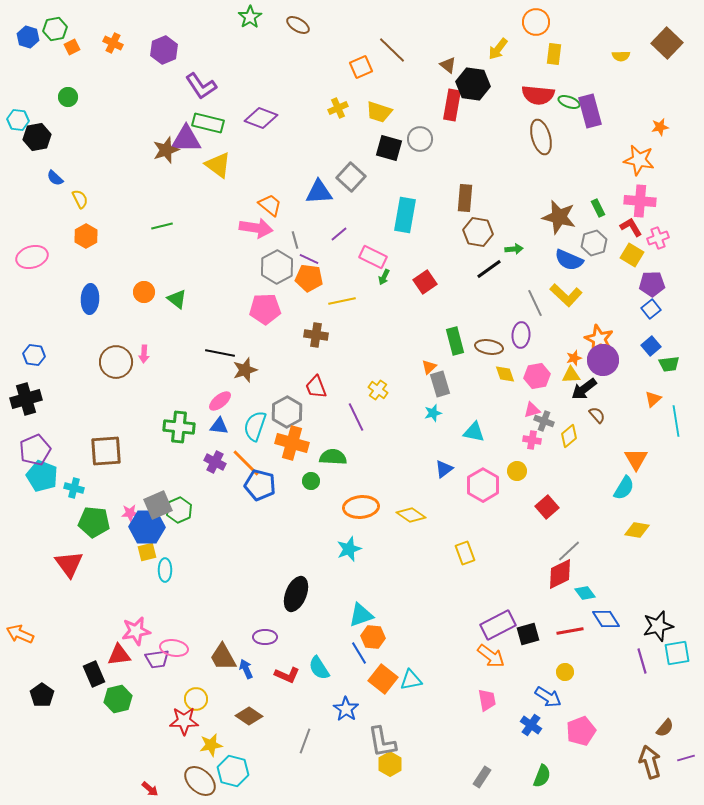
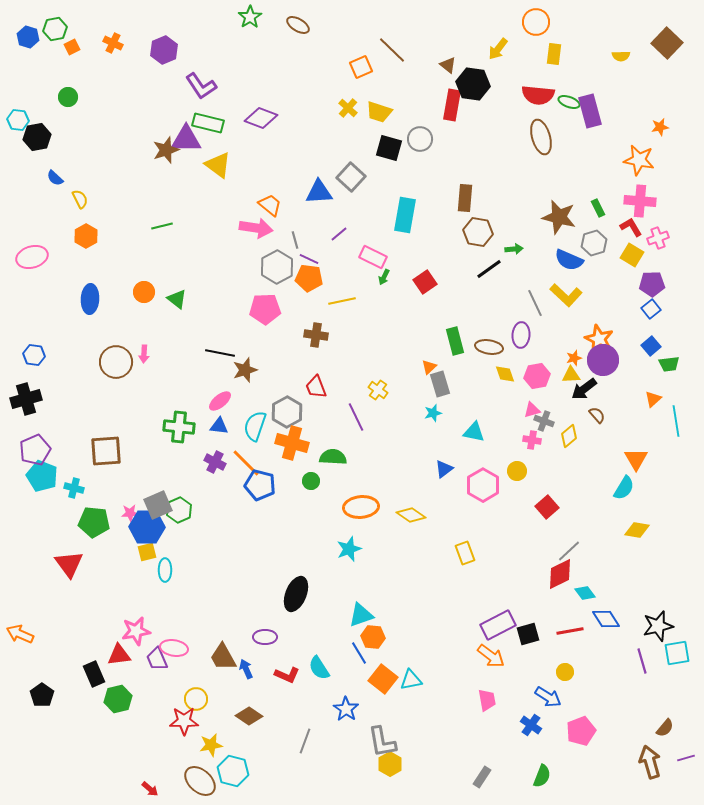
yellow cross at (338, 108): moved 10 px right; rotated 24 degrees counterclockwise
purple trapezoid at (157, 659): rotated 75 degrees clockwise
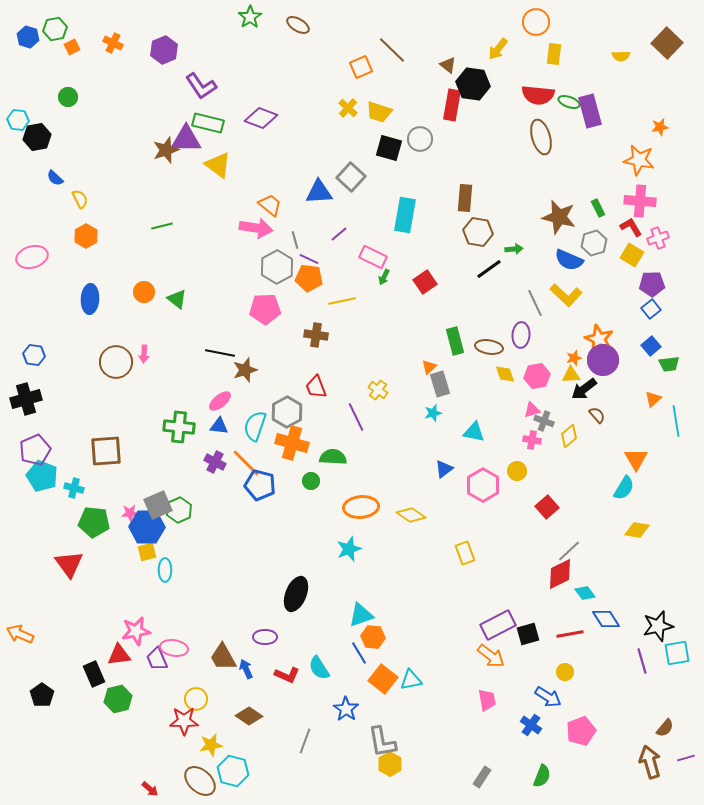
red line at (570, 631): moved 3 px down
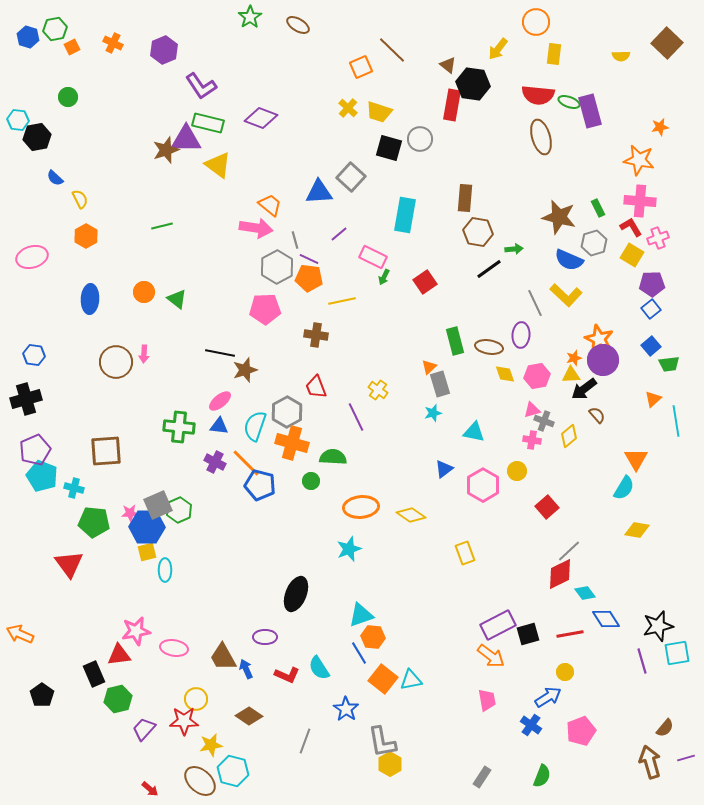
purple trapezoid at (157, 659): moved 13 px left, 70 px down; rotated 65 degrees clockwise
blue arrow at (548, 697): rotated 64 degrees counterclockwise
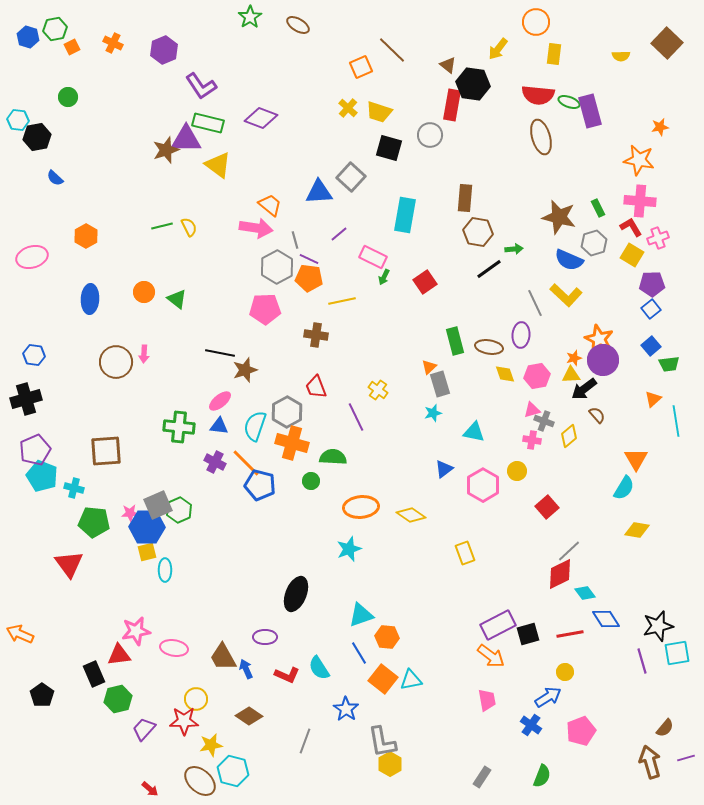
gray circle at (420, 139): moved 10 px right, 4 px up
yellow semicircle at (80, 199): moved 109 px right, 28 px down
orange hexagon at (373, 637): moved 14 px right
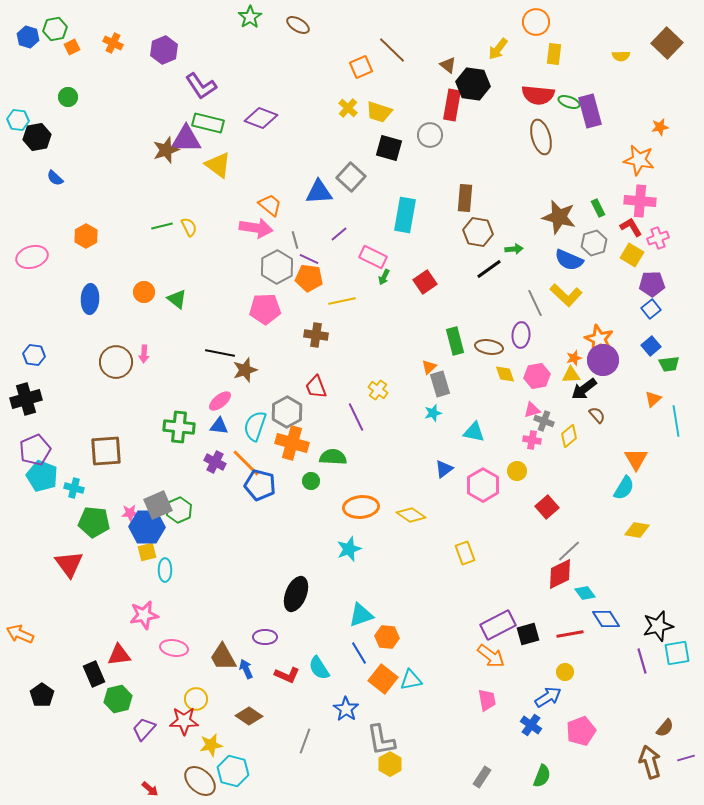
pink star at (136, 631): moved 8 px right, 16 px up
gray L-shape at (382, 742): moved 1 px left, 2 px up
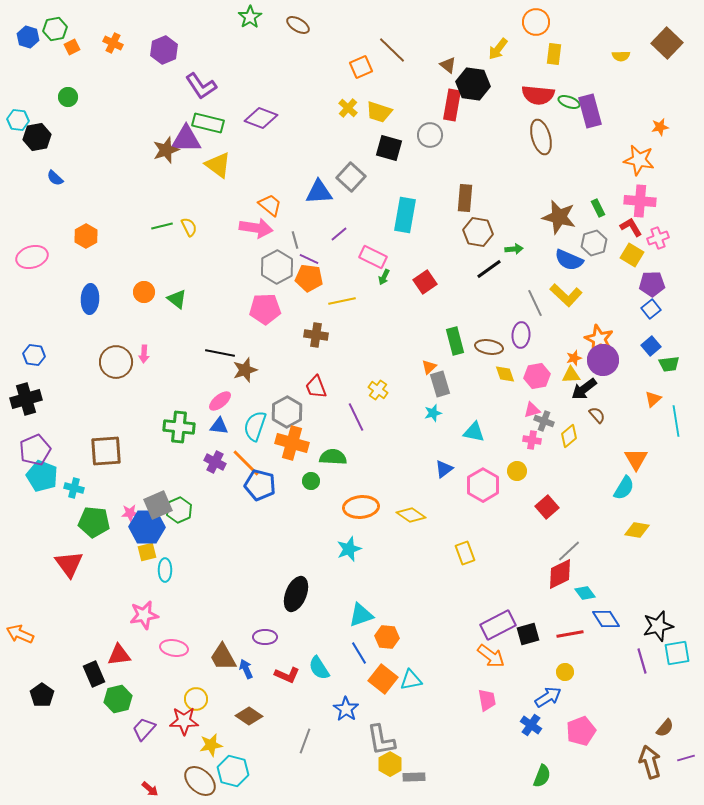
gray rectangle at (482, 777): moved 68 px left; rotated 55 degrees clockwise
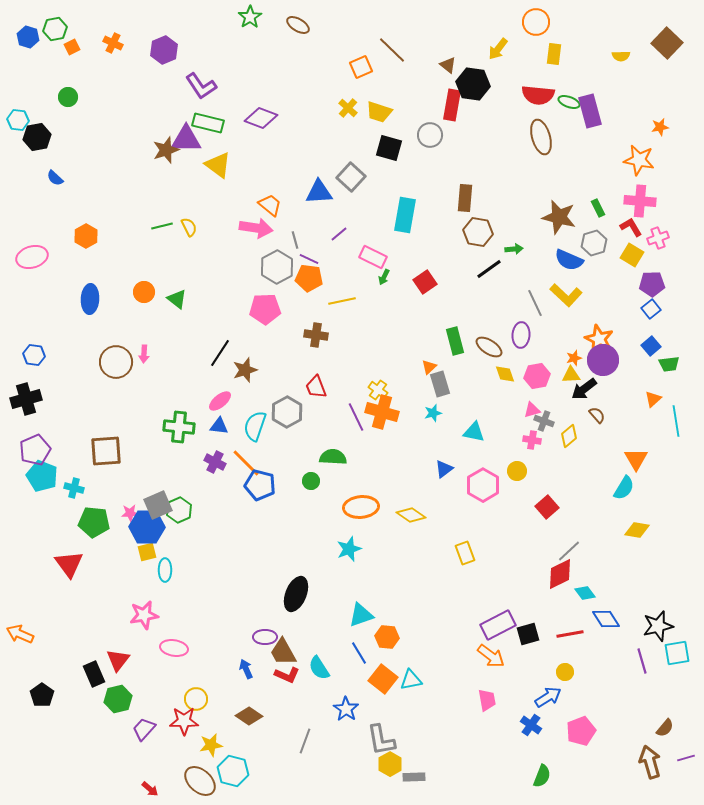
brown ellipse at (489, 347): rotated 24 degrees clockwise
black line at (220, 353): rotated 68 degrees counterclockwise
orange cross at (292, 443): moved 90 px right, 31 px up
red triangle at (119, 655): moved 1 px left, 5 px down; rotated 45 degrees counterclockwise
brown trapezoid at (223, 657): moved 60 px right, 5 px up
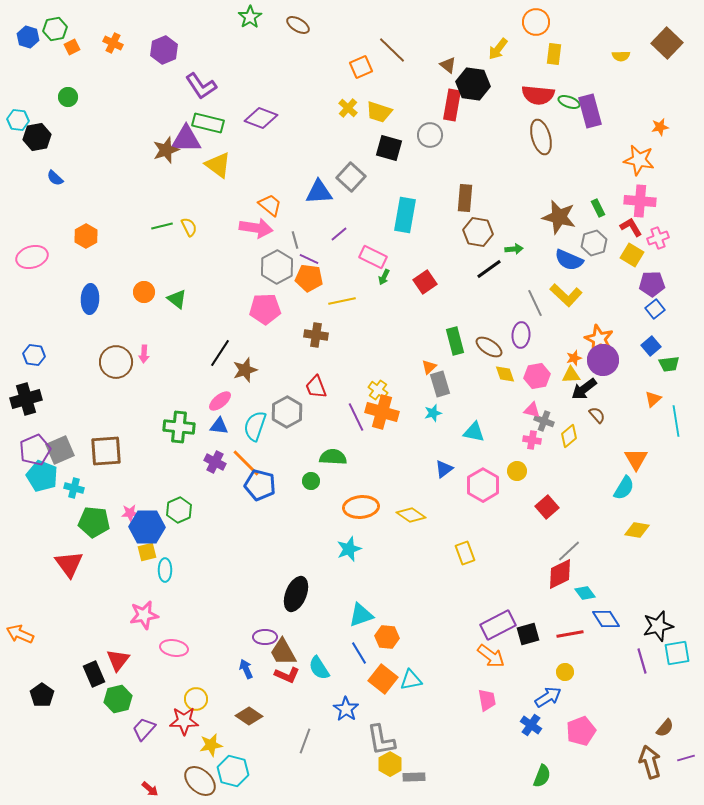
blue square at (651, 309): moved 4 px right
pink triangle at (532, 410): rotated 30 degrees clockwise
gray square at (158, 505): moved 98 px left, 55 px up
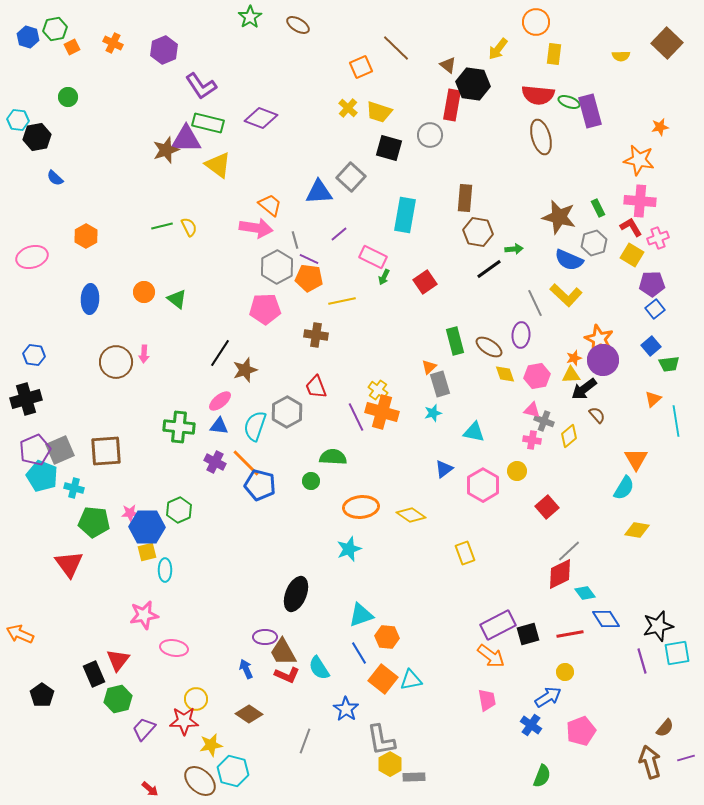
brown line at (392, 50): moved 4 px right, 2 px up
brown diamond at (249, 716): moved 2 px up
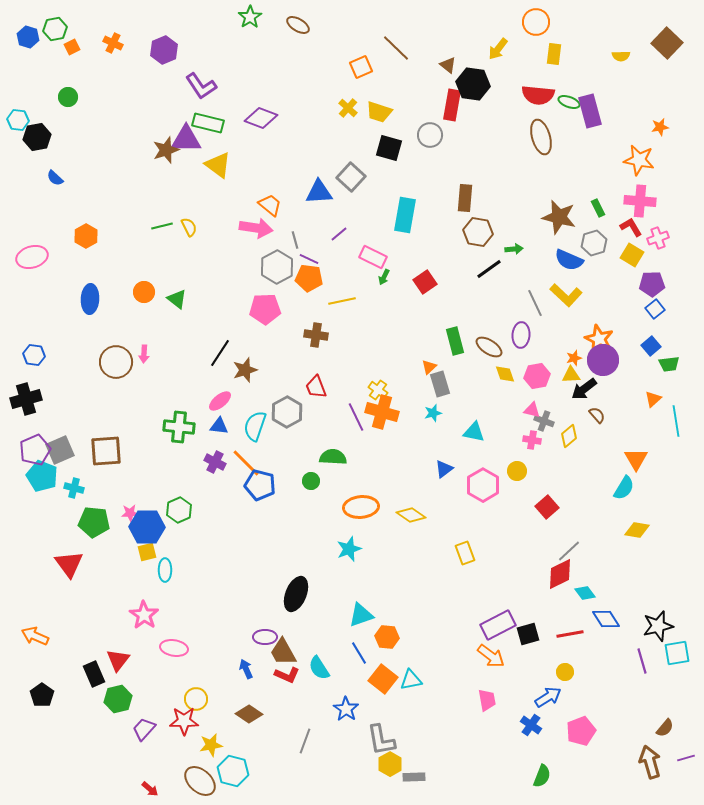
pink star at (144, 615): rotated 28 degrees counterclockwise
orange arrow at (20, 634): moved 15 px right, 2 px down
